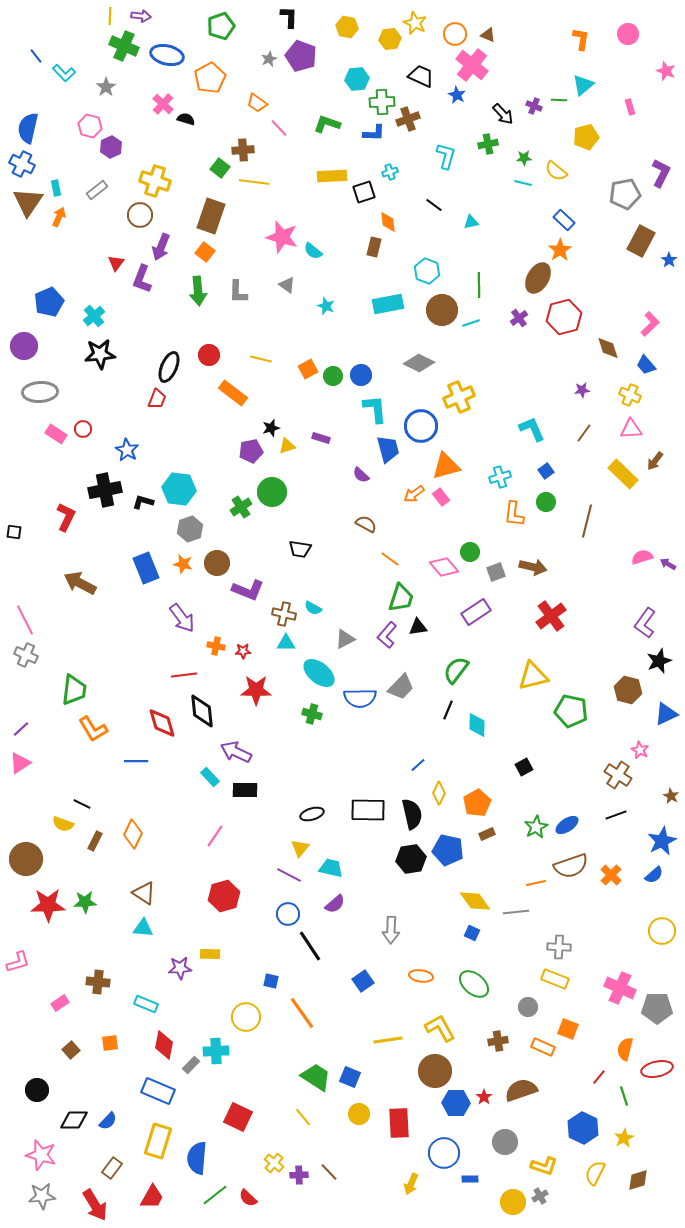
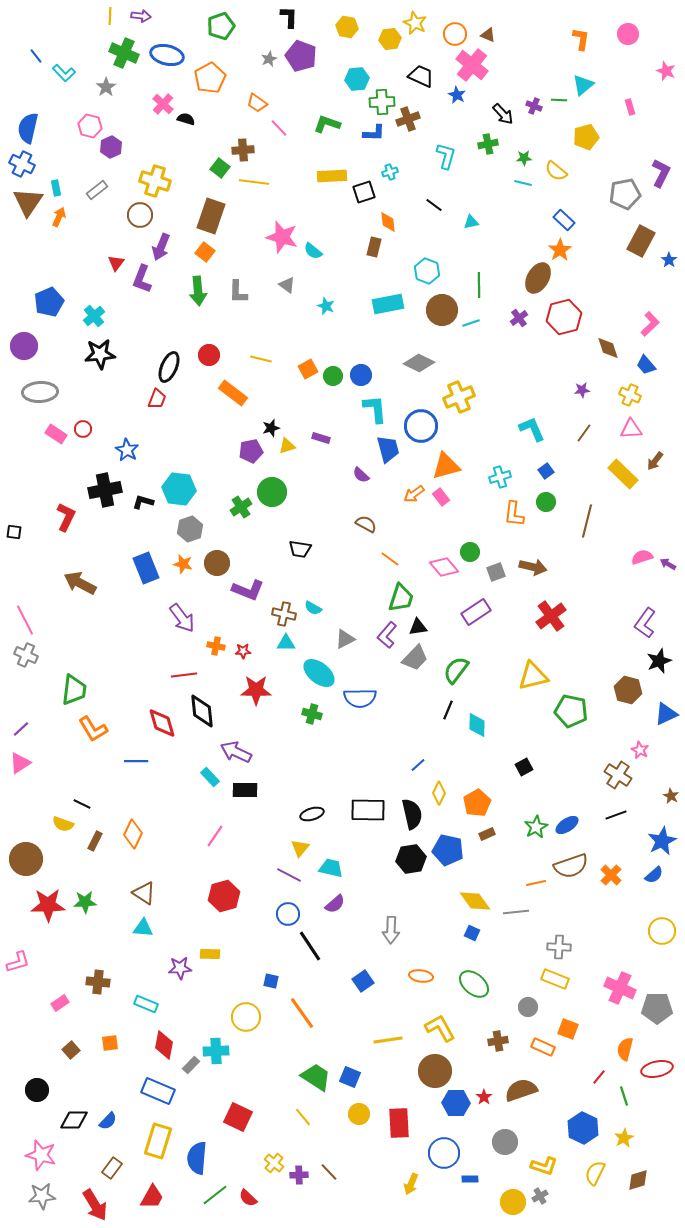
green cross at (124, 46): moved 7 px down
gray trapezoid at (401, 687): moved 14 px right, 29 px up
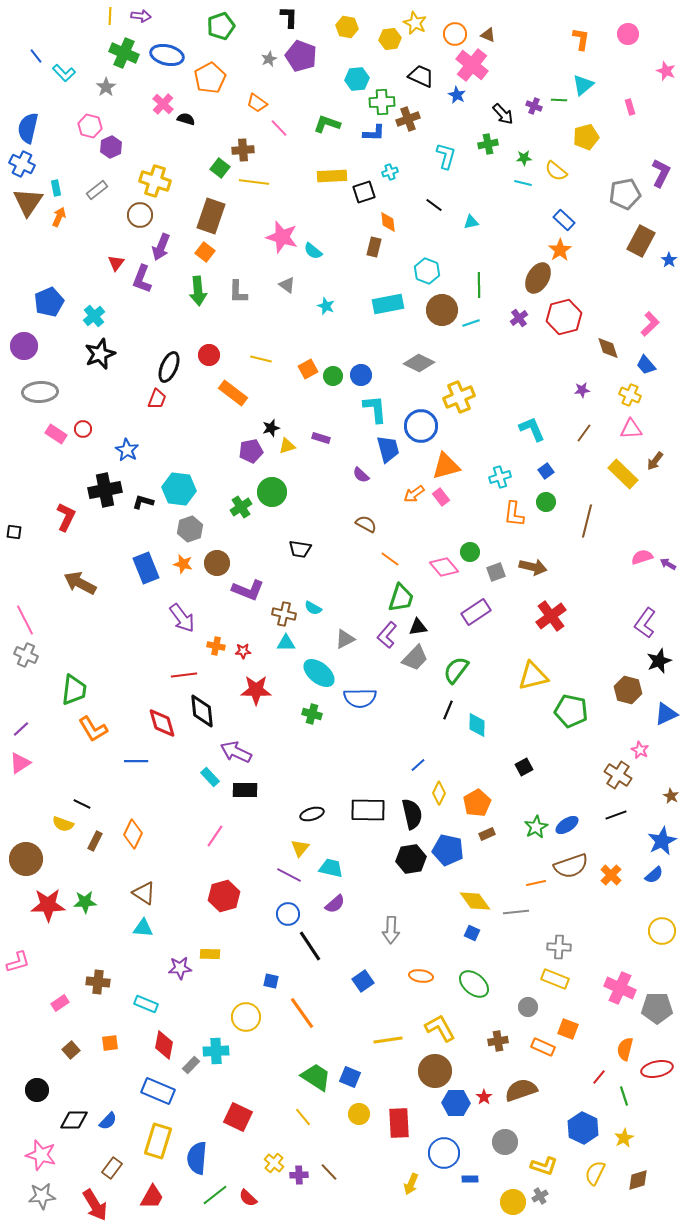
black star at (100, 354): rotated 16 degrees counterclockwise
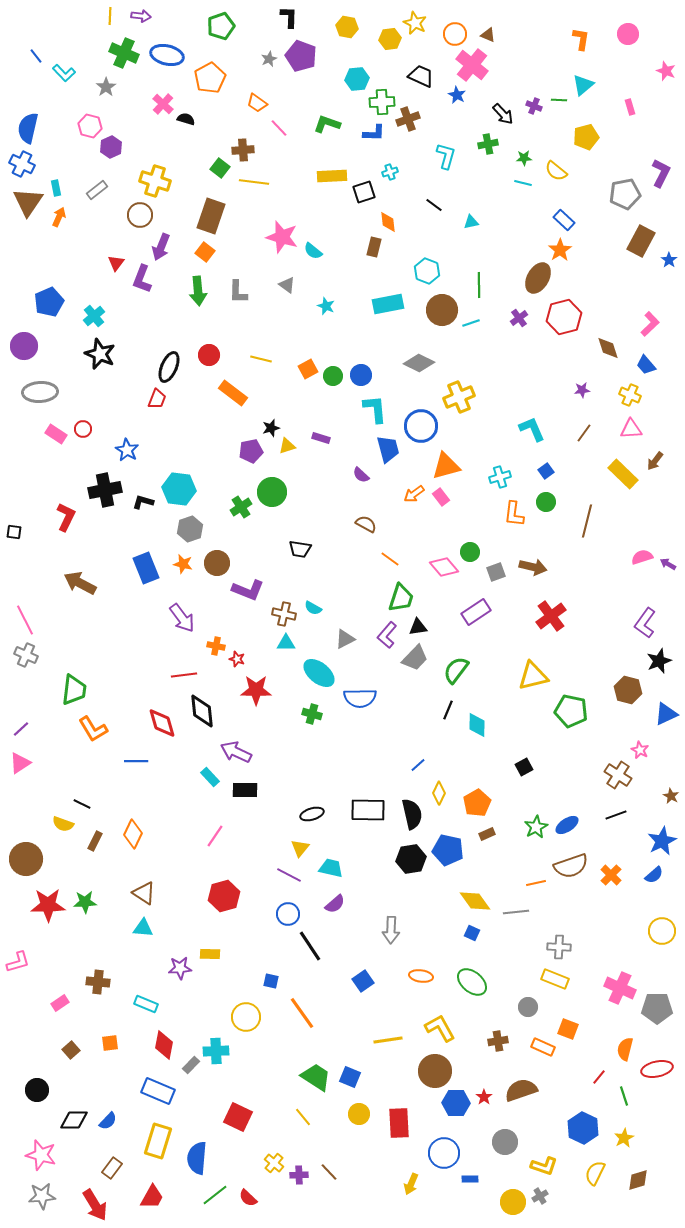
black star at (100, 354): rotated 28 degrees counterclockwise
red star at (243, 651): moved 6 px left, 8 px down; rotated 21 degrees clockwise
green ellipse at (474, 984): moved 2 px left, 2 px up
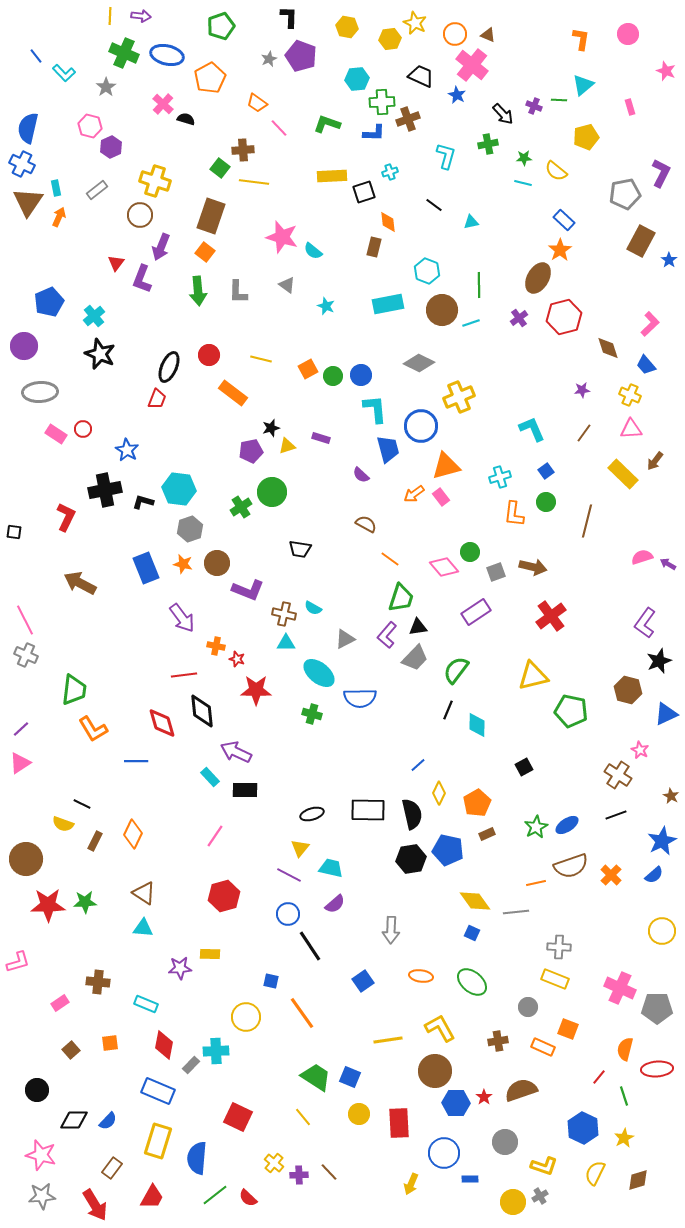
red ellipse at (657, 1069): rotated 8 degrees clockwise
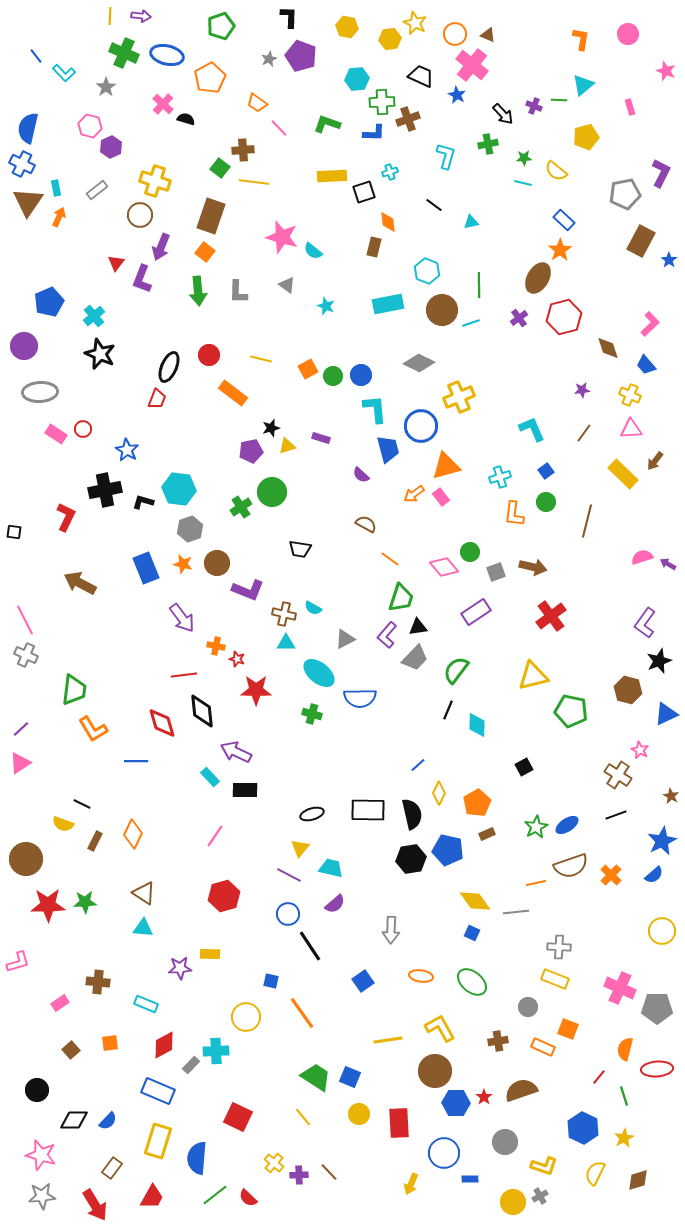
red diamond at (164, 1045): rotated 52 degrees clockwise
